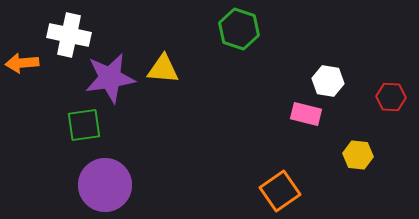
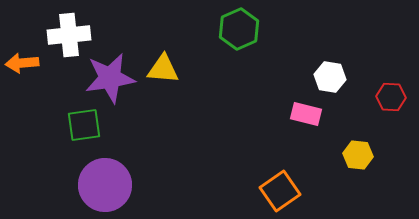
green hexagon: rotated 18 degrees clockwise
white cross: rotated 18 degrees counterclockwise
white hexagon: moved 2 px right, 4 px up
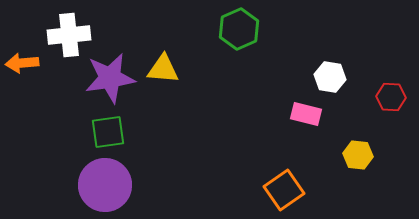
green square: moved 24 px right, 7 px down
orange square: moved 4 px right, 1 px up
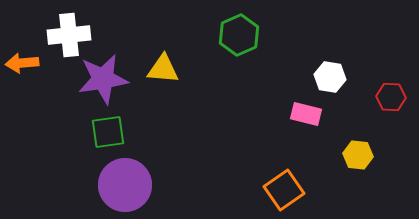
green hexagon: moved 6 px down
purple star: moved 7 px left, 1 px down
purple circle: moved 20 px right
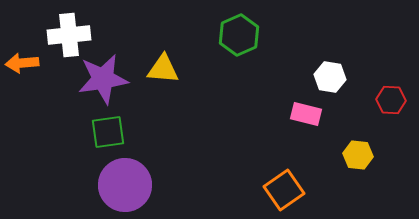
red hexagon: moved 3 px down
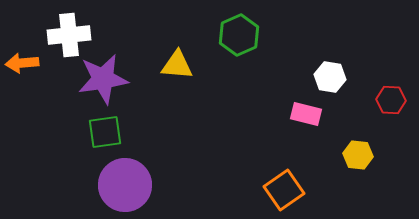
yellow triangle: moved 14 px right, 4 px up
green square: moved 3 px left
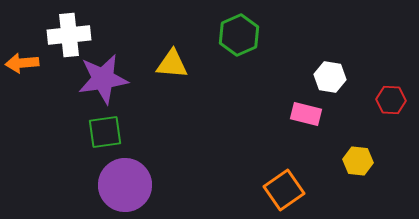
yellow triangle: moved 5 px left, 1 px up
yellow hexagon: moved 6 px down
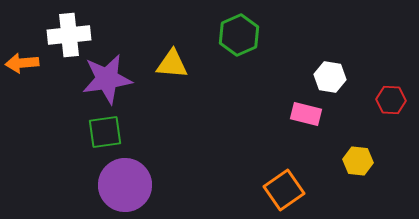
purple star: moved 4 px right
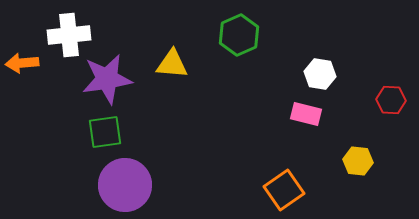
white hexagon: moved 10 px left, 3 px up
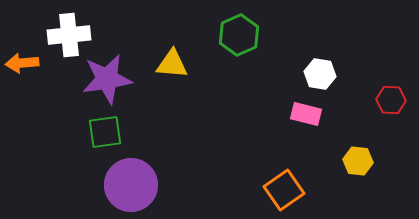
purple circle: moved 6 px right
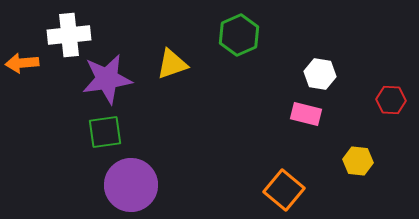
yellow triangle: rotated 24 degrees counterclockwise
orange square: rotated 15 degrees counterclockwise
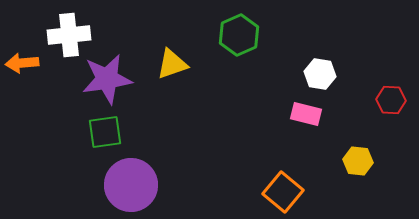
orange square: moved 1 px left, 2 px down
